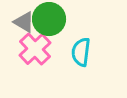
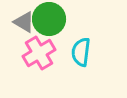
pink cross: moved 4 px right, 4 px down; rotated 12 degrees clockwise
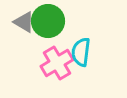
green circle: moved 1 px left, 2 px down
pink cross: moved 18 px right, 10 px down
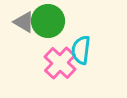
cyan semicircle: moved 2 px up
pink cross: moved 3 px right; rotated 16 degrees counterclockwise
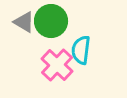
green circle: moved 3 px right
pink cross: moved 3 px left, 2 px down
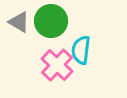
gray triangle: moved 5 px left
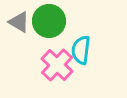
green circle: moved 2 px left
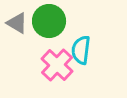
gray triangle: moved 2 px left, 1 px down
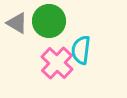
pink cross: moved 2 px up
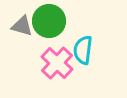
gray triangle: moved 5 px right, 3 px down; rotated 15 degrees counterclockwise
cyan semicircle: moved 2 px right
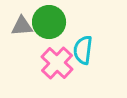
green circle: moved 1 px down
gray triangle: rotated 20 degrees counterclockwise
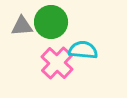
green circle: moved 2 px right
cyan semicircle: rotated 88 degrees clockwise
